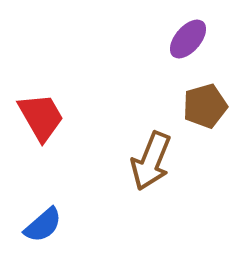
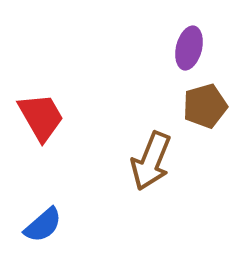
purple ellipse: moved 1 px right, 9 px down; rotated 27 degrees counterclockwise
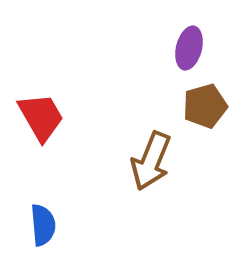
blue semicircle: rotated 54 degrees counterclockwise
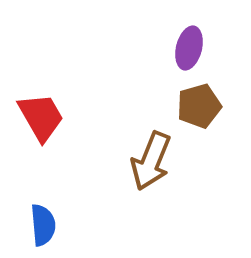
brown pentagon: moved 6 px left
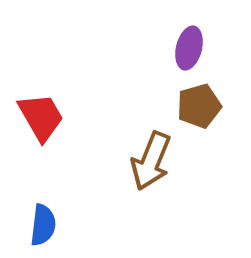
blue semicircle: rotated 12 degrees clockwise
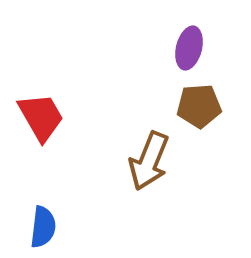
brown pentagon: rotated 12 degrees clockwise
brown arrow: moved 2 px left
blue semicircle: moved 2 px down
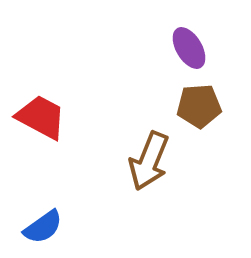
purple ellipse: rotated 45 degrees counterclockwise
red trapezoid: rotated 32 degrees counterclockwise
blue semicircle: rotated 48 degrees clockwise
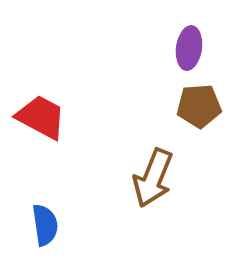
purple ellipse: rotated 39 degrees clockwise
brown arrow: moved 4 px right, 17 px down
blue semicircle: moved 2 px right, 2 px up; rotated 63 degrees counterclockwise
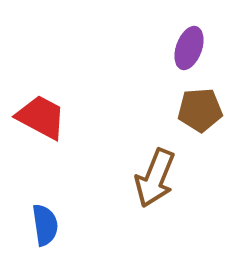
purple ellipse: rotated 12 degrees clockwise
brown pentagon: moved 1 px right, 4 px down
brown arrow: moved 2 px right
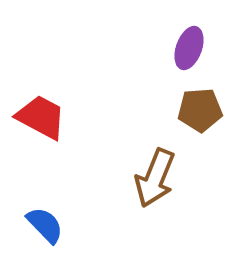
blue semicircle: rotated 36 degrees counterclockwise
